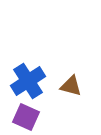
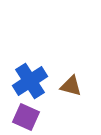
blue cross: moved 2 px right
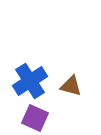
purple square: moved 9 px right, 1 px down
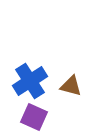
purple square: moved 1 px left, 1 px up
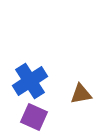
brown triangle: moved 10 px right, 8 px down; rotated 25 degrees counterclockwise
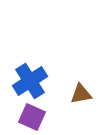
purple square: moved 2 px left
